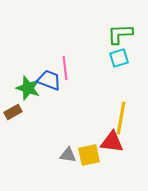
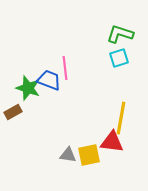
green L-shape: rotated 20 degrees clockwise
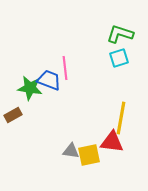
green star: moved 2 px right; rotated 10 degrees counterclockwise
brown rectangle: moved 3 px down
gray triangle: moved 3 px right, 4 px up
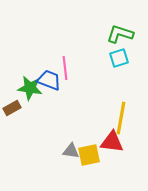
brown rectangle: moved 1 px left, 7 px up
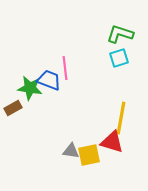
brown rectangle: moved 1 px right
red triangle: rotated 10 degrees clockwise
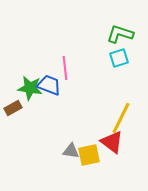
blue trapezoid: moved 5 px down
yellow line: rotated 16 degrees clockwise
red triangle: rotated 20 degrees clockwise
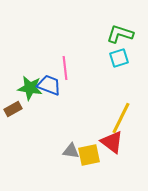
brown rectangle: moved 1 px down
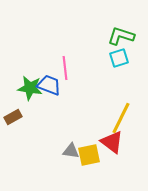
green L-shape: moved 1 px right, 2 px down
brown rectangle: moved 8 px down
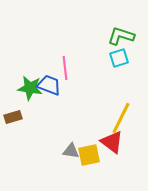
brown rectangle: rotated 12 degrees clockwise
